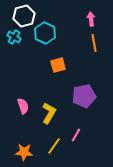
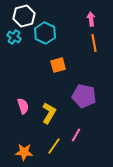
purple pentagon: rotated 25 degrees clockwise
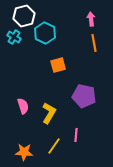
pink line: rotated 24 degrees counterclockwise
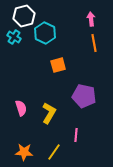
pink semicircle: moved 2 px left, 2 px down
yellow line: moved 6 px down
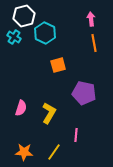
purple pentagon: moved 3 px up
pink semicircle: rotated 35 degrees clockwise
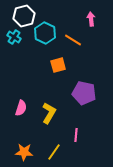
orange line: moved 21 px left, 3 px up; rotated 48 degrees counterclockwise
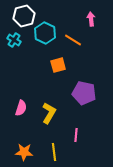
cyan cross: moved 3 px down
yellow line: rotated 42 degrees counterclockwise
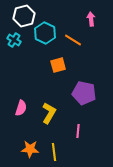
pink line: moved 2 px right, 4 px up
orange star: moved 6 px right, 3 px up
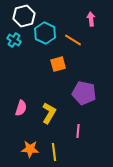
orange square: moved 1 px up
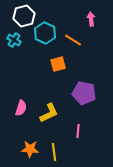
yellow L-shape: rotated 35 degrees clockwise
